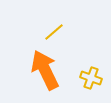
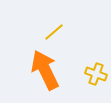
yellow cross: moved 5 px right, 4 px up
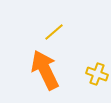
yellow cross: moved 1 px right
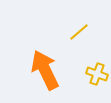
yellow line: moved 25 px right
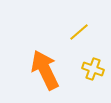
yellow cross: moved 4 px left, 5 px up
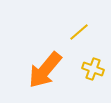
orange arrow: rotated 114 degrees counterclockwise
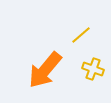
yellow line: moved 2 px right, 3 px down
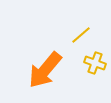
yellow cross: moved 2 px right, 6 px up
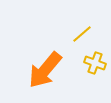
yellow line: moved 1 px right, 1 px up
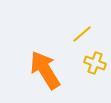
orange arrow: rotated 108 degrees clockwise
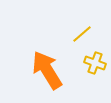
orange arrow: moved 2 px right
